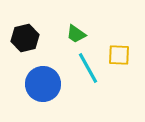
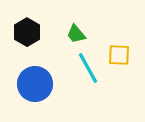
green trapezoid: rotated 15 degrees clockwise
black hexagon: moved 2 px right, 6 px up; rotated 16 degrees counterclockwise
blue circle: moved 8 px left
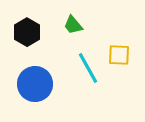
green trapezoid: moved 3 px left, 9 px up
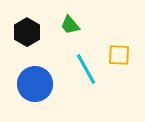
green trapezoid: moved 3 px left
cyan line: moved 2 px left, 1 px down
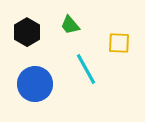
yellow square: moved 12 px up
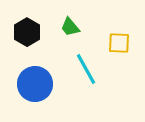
green trapezoid: moved 2 px down
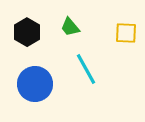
yellow square: moved 7 px right, 10 px up
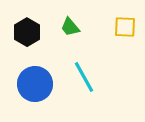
yellow square: moved 1 px left, 6 px up
cyan line: moved 2 px left, 8 px down
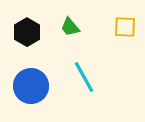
blue circle: moved 4 px left, 2 px down
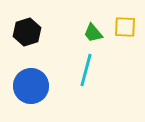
green trapezoid: moved 23 px right, 6 px down
black hexagon: rotated 12 degrees clockwise
cyan line: moved 2 px right, 7 px up; rotated 44 degrees clockwise
